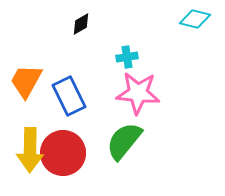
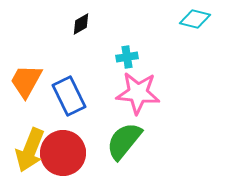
yellow arrow: rotated 21 degrees clockwise
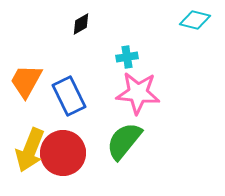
cyan diamond: moved 1 px down
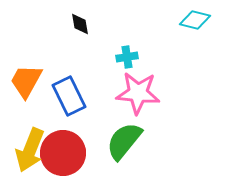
black diamond: moved 1 px left; rotated 70 degrees counterclockwise
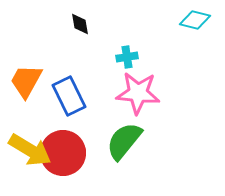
yellow arrow: rotated 81 degrees counterclockwise
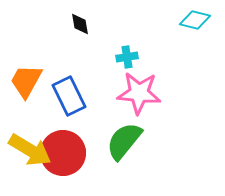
pink star: moved 1 px right
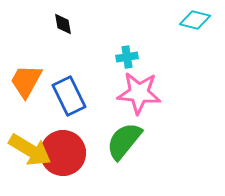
black diamond: moved 17 px left
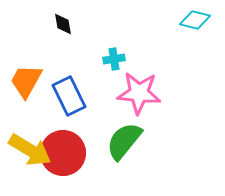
cyan cross: moved 13 px left, 2 px down
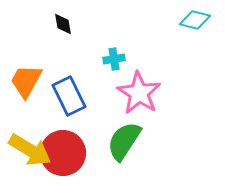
pink star: rotated 27 degrees clockwise
green semicircle: rotated 6 degrees counterclockwise
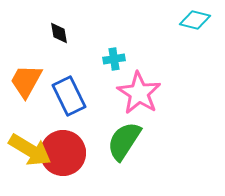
black diamond: moved 4 px left, 9 px down
